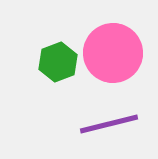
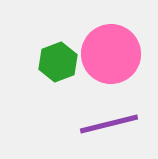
pink circle: moved 2 px left, 1 px down
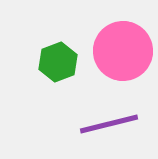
pink circle: moved 12 px right, 3 px up
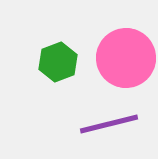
pink circle: moved 3 px right, 7 px down
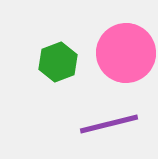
pink circle: moved 5 px up
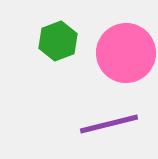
green hexagon: moved 21 px up
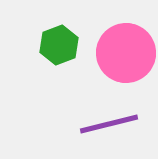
green hexagon: moved 1 px right, 4 px down
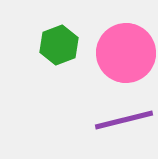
purple line: moved 15 px right, 4 px up
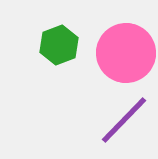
purple line: rotated 32 degrees counterclockwise
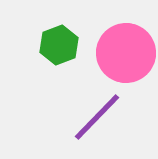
purple line: moved 27 px left, 3 px up
